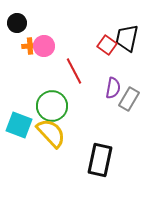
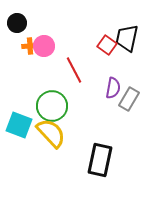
red line: moved 1 px up
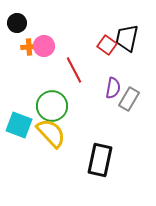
orange cross: moved 1 px left, 1 px down
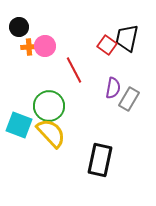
black circle: moved 2 px right, 4 px down
pink circle: moved 1 px right
green circle: moved 3 px left
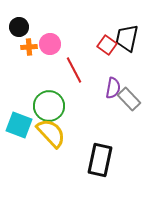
pink circle: moved 5 px right, 2 px up
gray rectangle: rotated 75 degrees counterclockwise
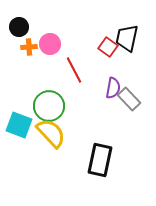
red square: moved 1 px right, 2 px down
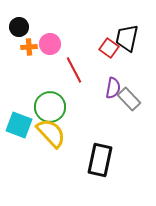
red square: moved 1 px right, 1 px down
green circle: moved 1 px right, 1 px down
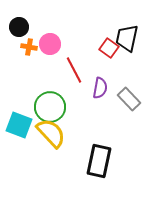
orange cross: rotated 14 degrees clockwise
purple semicircle: moved 13 px left
black rectangle: moved 1 px left, 1 px down
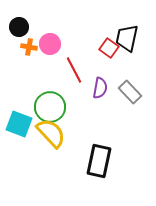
gray rectangle: moved 1 px right, 7 px up
cyan square: moved 1 px up
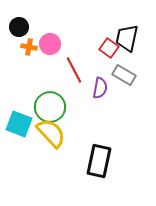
gray rectangle: moved 6 px left, 17 px up; rotated 15 degrees counterclockwise
